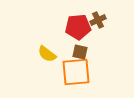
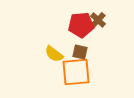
brown cross: rotated 21 degrees counterclockwise
red pentagon: moved 3 px right, 2 px up
yellow semicircle: moved 7 px right
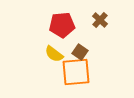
brown cross: moved 2 px right
red pentagon: moved 19 px left
brown square: rotated 21 degrees clockwise
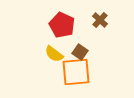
red pentagon: rotated 30 degrees clockwise
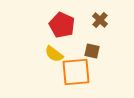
brown square: moved 12 px right, 1 px up; rotated 21 degrees counterclockwise
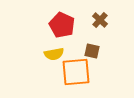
yellow semicircle: rotated 48 degrees counterclockwise
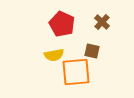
brown cross: moved 2 px right, 2 px down
red pentagon: moved 1 px up
yellow semicircle: moved 1 px down
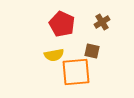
brown cross: rotated 14 degrees clockwise
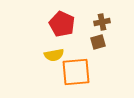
brown cross: rotated 21 degrees clockwise
brown square: moved 6 px right, 9 px up; rotated 28 degrees counterclockwise
